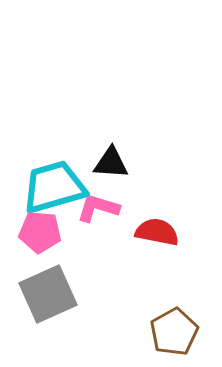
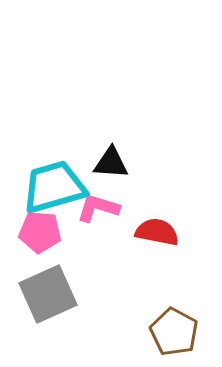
brown pentagon: rotated 15 degrees counterclockwise
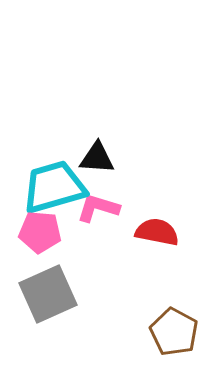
black triangle: moved 14 px left, 5 px up
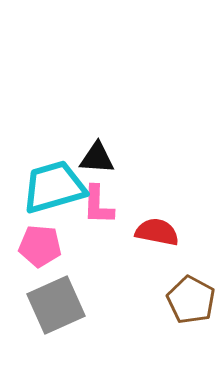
pink L-shape: moved 3 px up; rotated 105 degrees counterclockwise
pink pentagon: moved 14 px down
gray square: moved 8 px right, 11 px down
brown pentagon: moved 17 px right, 32 px up
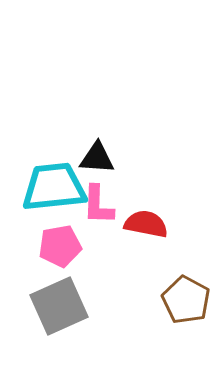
cyan trapezoid: rotated 10 degrees clockwise
red semicircle: moved 11 px left, 8 px up
pink pentagon: moved 20 px right; rotated 15 degrees counterclockwise
brown pentagon: moved 5 px left
gray square: moved 3 px right, 1 px down
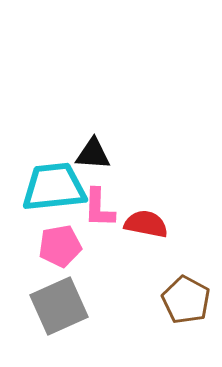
black triangle: moved 4 px left, 4 px up
pink L-shape: moved 1 px right, 3 px down
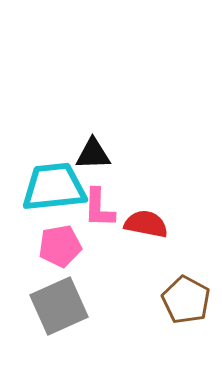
black triangle: rotated 6 degrees counterclockwise
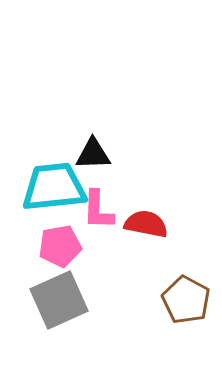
pink L-shape: moved 1 px left, 2 px down
gray square: moved 6 px up
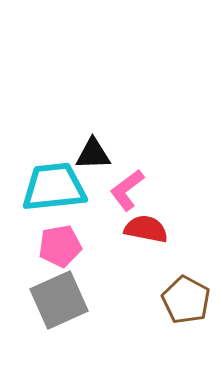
pink L-shape: moved 29 px right, 20 px up; rotated 51 degrees clockwise
red semicircle: moved 5 px down
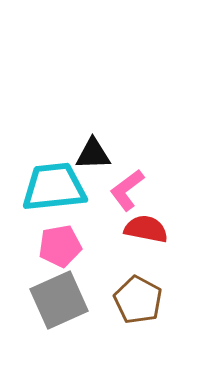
brown pentagon: moved 48 px left
